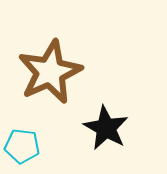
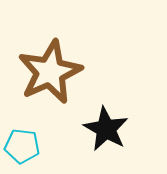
black star: moved 1 px down
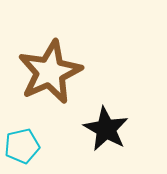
cyan pentagon: rotated 20 degrees counterclockwise
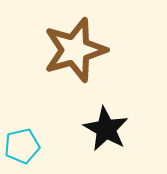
brown star: moved 25 px right, 22 px up; rotated 8 degrees clockwise
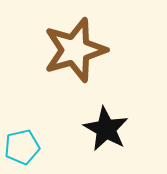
cyan pentagon: moved 1 px down
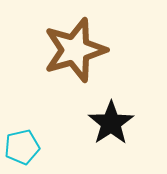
black star: moved 5 px right, 6 px up; rotated 9 degrees clockwise
